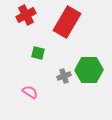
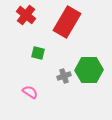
red cross: rotated 24 degrees counterclockwise
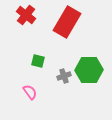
green square: moved 8 px down
pink semicircle: rotated 21 degrees clockwise
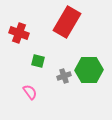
red cross: moved 7 px left, 18 px down; rotated 18 degrees counterclockwise
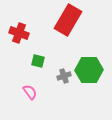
red rectangle: moved 1 px right, 2 px up
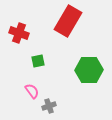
red rectangle: moved 1 px down
green square: rotated 24 degrees counterclockwise
gray cross: moved 15 px left, 30 px down
pink semicircle: moved 2 px right, 1 px up
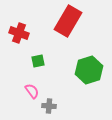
green hexagon: rotated 16 degrees counterclockwise
gray cross: rotated 24 degrees clockwise
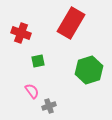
red rectangle: moved 3 px right, 2 px down
red cross: moved 2 px right
gray cross: rotated 24 degrees counterclockwise
